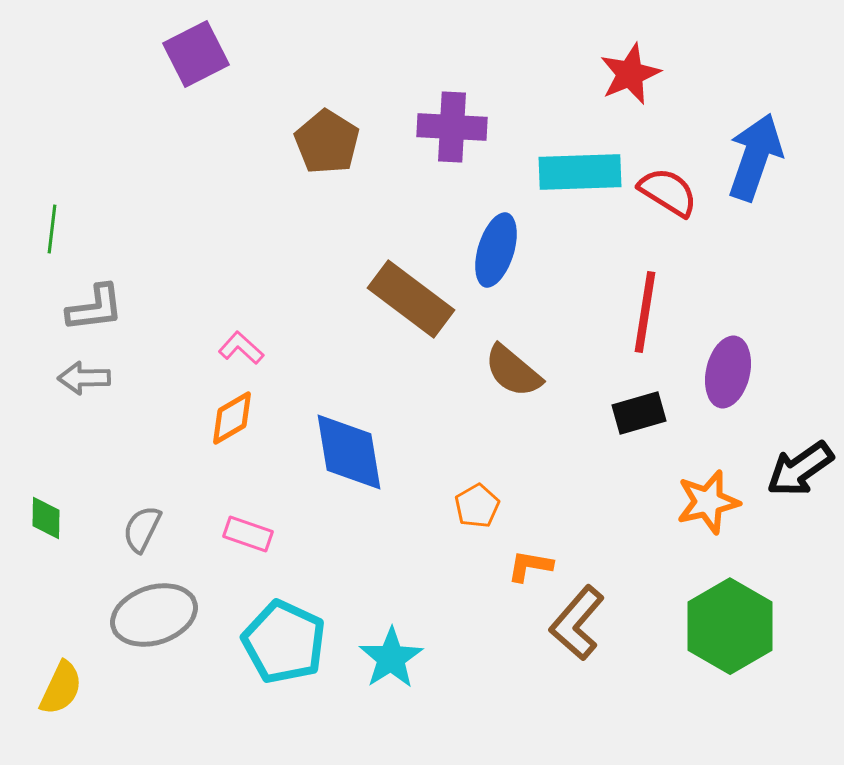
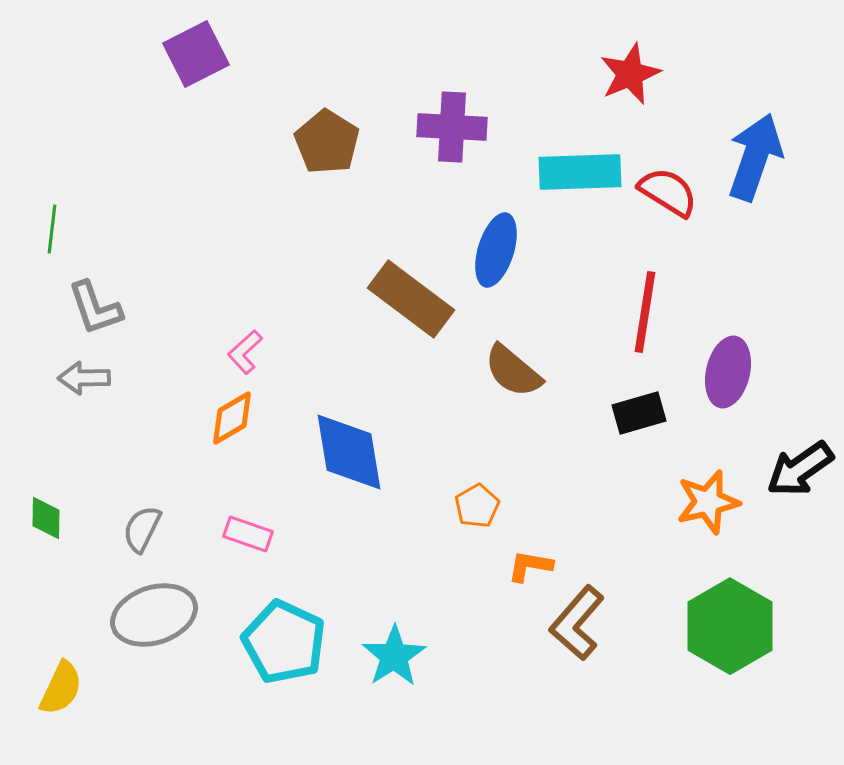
gray L-shape: rotated 78 degrees clockwise
pink L-shape: moved 4 px right, 4 px down; rotated 84 degrees counterclockwise
cyan star: moved 3 px right, 2 px up
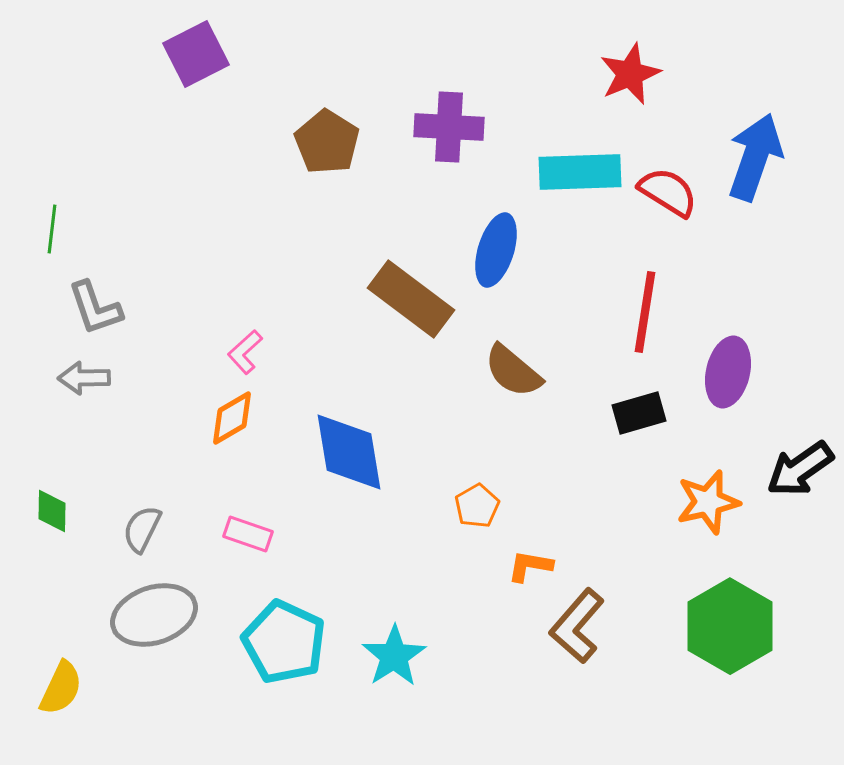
purple cross: moved 3 px left
green diamond: moved 6 px right, 7 px up
brown L-shape: moved 3 px down
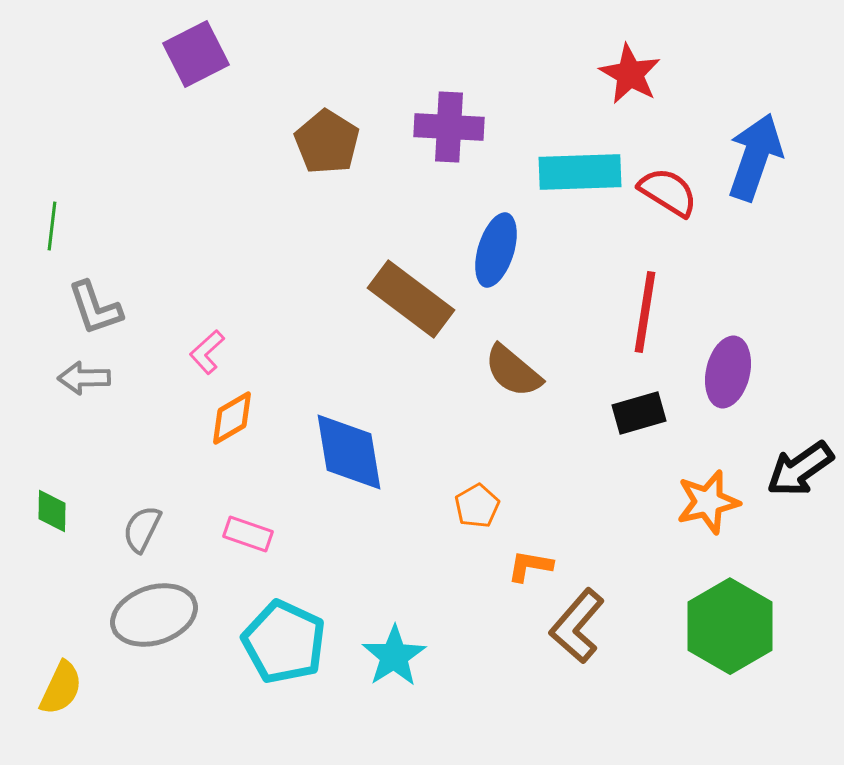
red star: rotated 20 degrees counterclockwise
green line: moved 3 px up
pink L-shape: moved 38 px left
